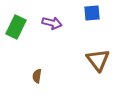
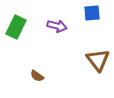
purple arrow: moved 5 px right, 3 px down
brown semicircle: rotated 64 degrees counterclockwise
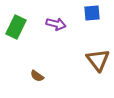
purple arrow: moved 1 px left, 2 px up
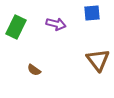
brown semicircle: moved 3 px left, 6 px up
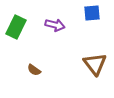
purple arrow: moved 1 px left, 1 px down
brown triangle: moved 3 px left, 4 px down
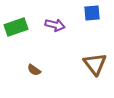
green rectangle: rotated 45 degrees clockwise
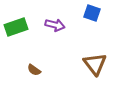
blue square: rotated 24 degrees clockwise
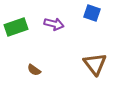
purple arrow: moved 1 px left, 1 px up
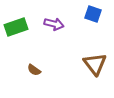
blue square: moved 1 px right, 1 px down
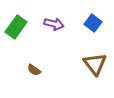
blue square: moved 9 px down; rotated 18 degrees clockwise
green rectangle: rotated 35 degrees counterclockwise
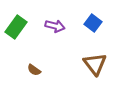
purple arrow: moved 1 px right, 2 px down
